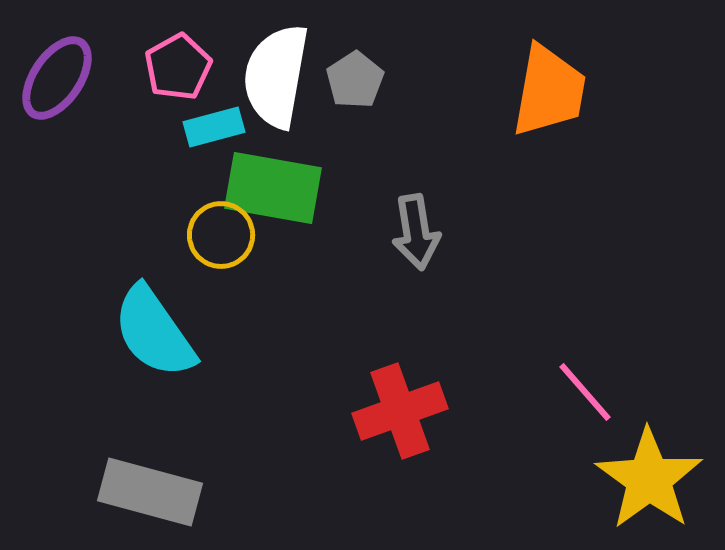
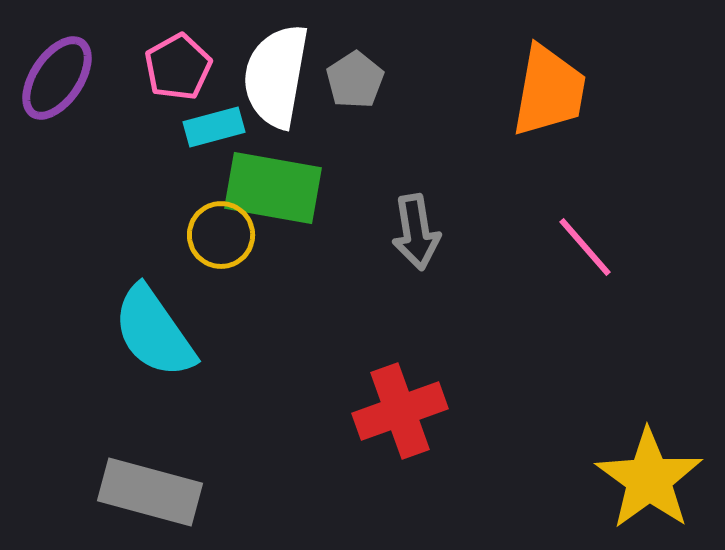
pink line: moved 145 px up
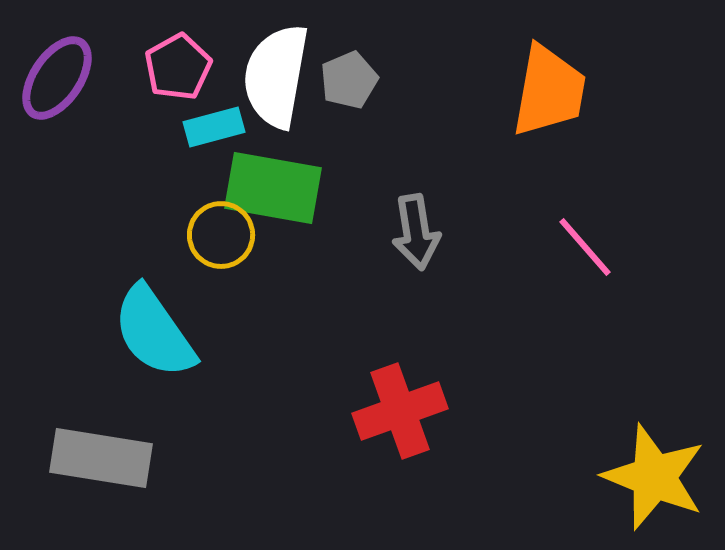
gray pentagon: moved 6 px left; rotated 10 degrees clockwise
yellow star: moved 5 px right, 2 px up; rotated 14 degrees counterclockwise
gray rectangle: moved 49 px left, 34 px up; rotated 6 degrees counterclockwise
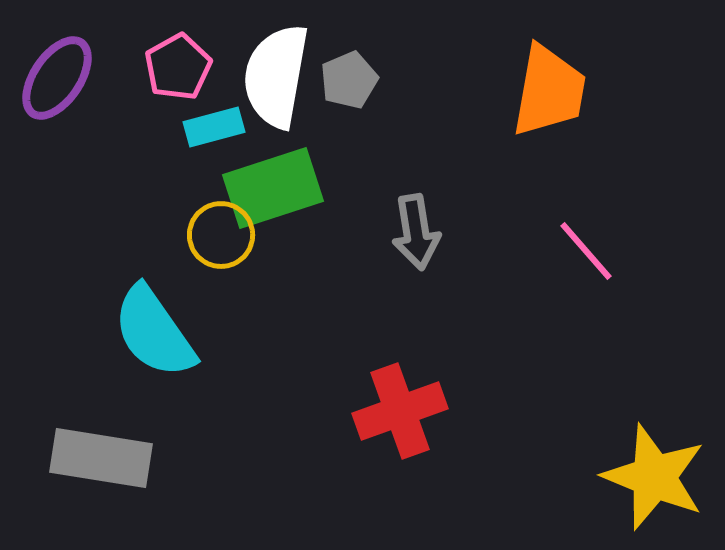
green rectangle: rotated 28 degrees counterclockwise
pink line: moved 1 px right, 4 px down
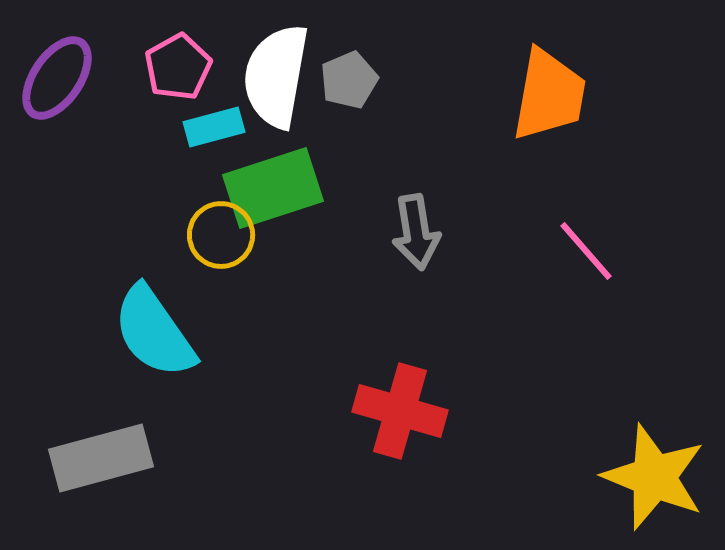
orange trapezoid: moved 4 px down
red cross: rotated 36 degrees clockwise
gray rectangle: rotated 24 degrees counterclockwise
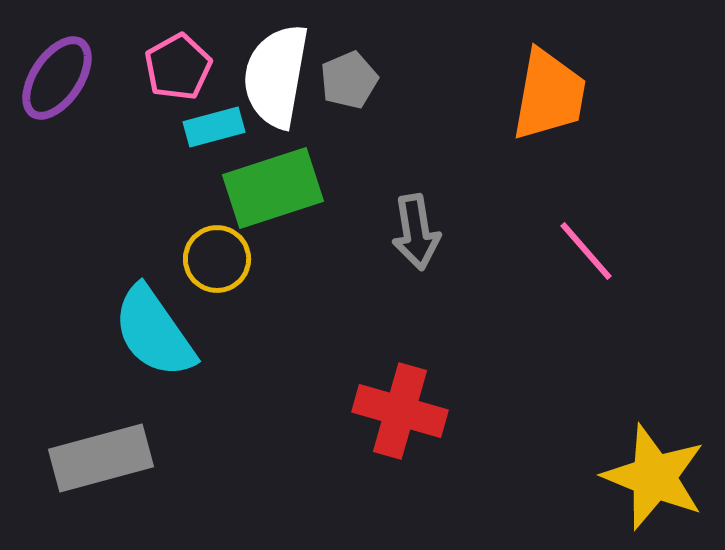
yellow circle: moved 4 px left, 24 px down
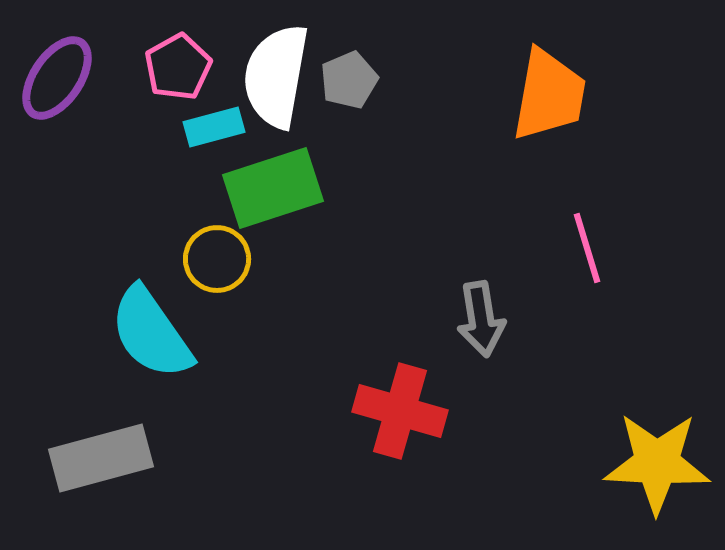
gray arrow: moved 65 px right, 87 px down
pink line: moved 1 px right, 3 px up; rotated 24 degrees clockwise
cyan semicircle: moved 3 px left, 1 px down
yellow star: moved 3 px right, 14 px up; rotated 19 degrees counterclockwise
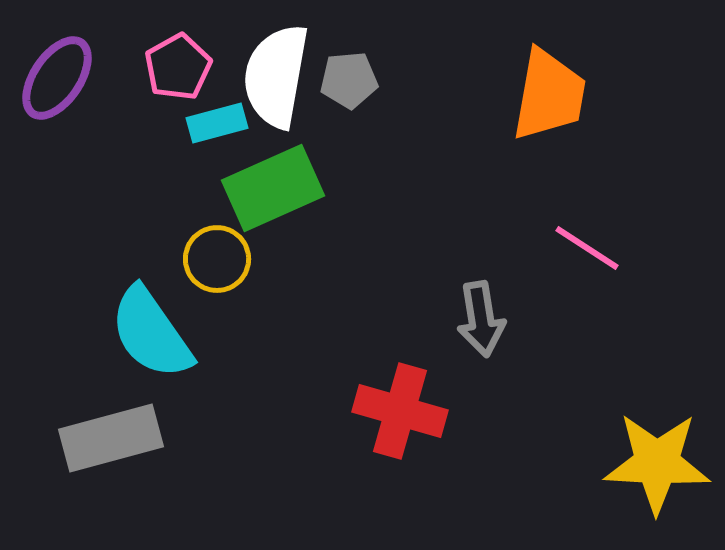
gray pentagon: rotated 18 degrees clockwise
cyan rectangle: moved 3 px right, 4 px up
green rectangle: rotated 6 degrees counterclockwise
pink line: rotated 40 degrees counterclockwise
gray rectangle: moved 10 px right, 20 px up
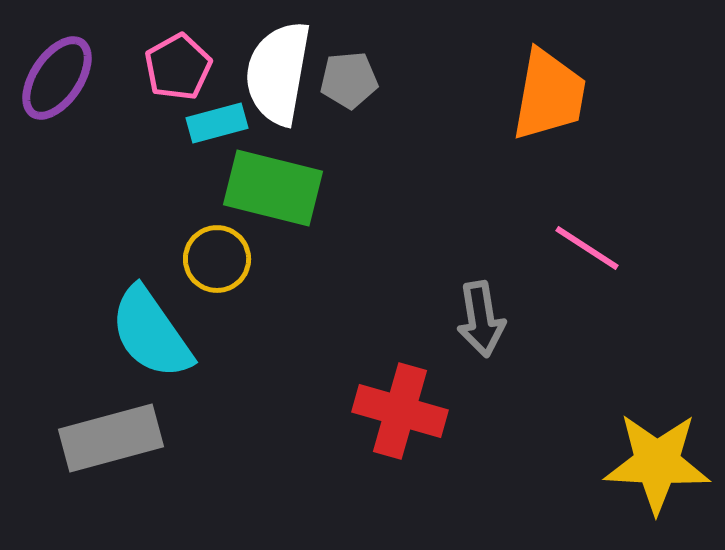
white semicircle: moved 2 px right, 3 px up
green rectangle: rotated 38 degrees clockwise
